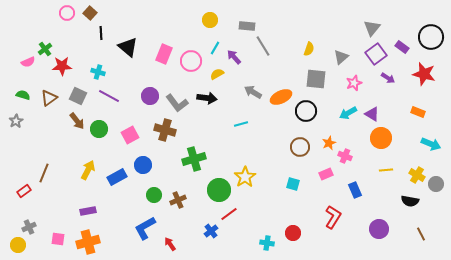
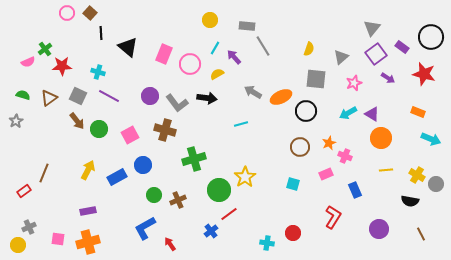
pink circle at (191, 61): moved 1 px left, 3 px down
cyan arrow at (431, 144): moved 5 px up
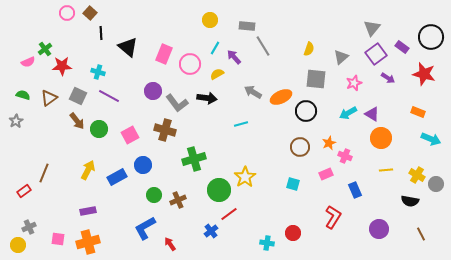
purple circle at (150, 96): moved 3 px right, 5 px up
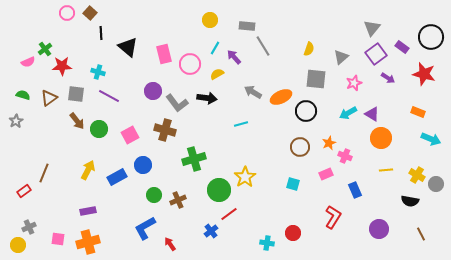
pink rectangle at (164, 54): rotated 36 degrees counterclockwise
gray square at (78, 96): moved 2 px left, 2 px up; rotated 18 degrees counterclockwise
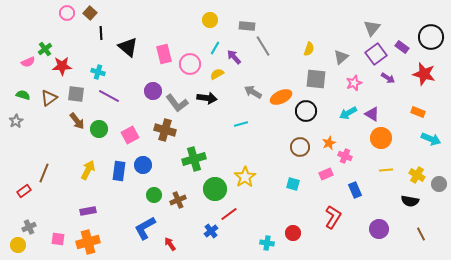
blue rectangle at (117, 177): moved 2 px right, 6 px up; rotated 54 degrees counterclockwise
gray circle at (436, 184): moved 3 px right
green circle at (219, 190): moved 4 px left, 1 px up
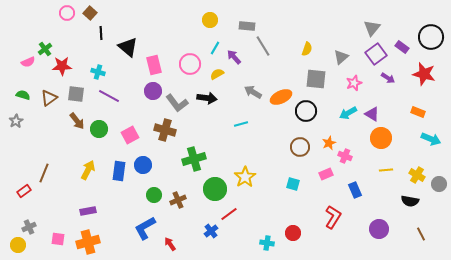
yellow semicircle at (309, 49): moved 2 px left
pink rectangle at (164, 54): moved 10 px left, 11 px down
